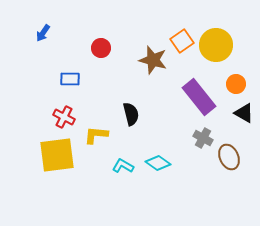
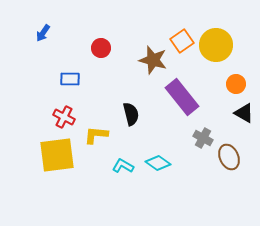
purple rectangle: moved 17 px left
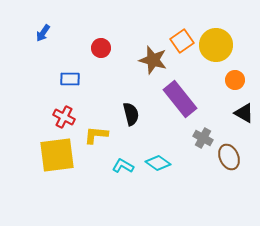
orange circle: moved 1 px left, 4 px up
purple rectangle: moved 2 px left, 2 px down
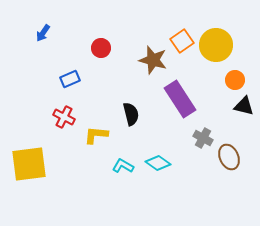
blue rectangle: rotated 24 degrees counterclockwise
purple rectangle: rotated 6 degrees clockwise
black triangle: moved 7 px up; rotated 15 degrees counterclockwise
yellow square: moved 28 px left, 9 px down
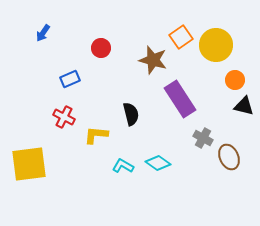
orange square: moved 1 px left, 4 px up
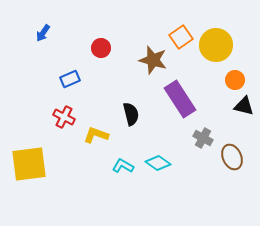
yellow L-shape: rotated 15 degrees clockwise
brown ellipse: moved 3 px right
